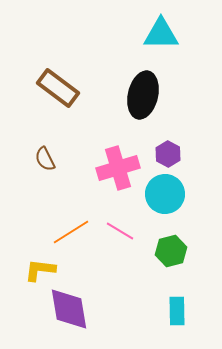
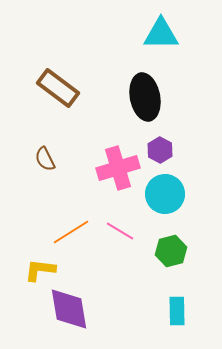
black ellipse: moved 2 px right, 2 px down; rotated 24 degrees counterclockwise
purple hexagon: moved 8 px left, 4 px up
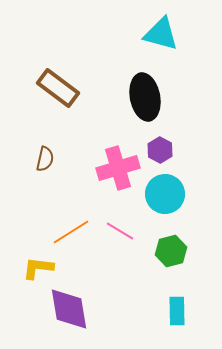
cyan triangle: rotated 15 degrees clockwise
brown semicircle: rotated 140 degrees counterclockwise
yellow L-shape: moved 2 px left, 2 px up
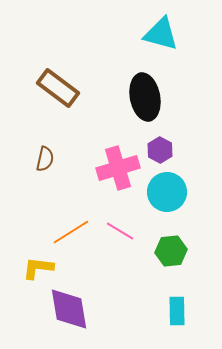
cyan circle: moved 2 px right, 2 px up
green hexagon: rotated 8 degrees clockwise
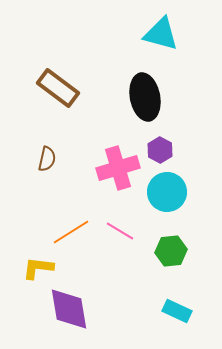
brown semicircle: moved 2 px right
cyan rectangle: rotated 64 degrees counterclockwise
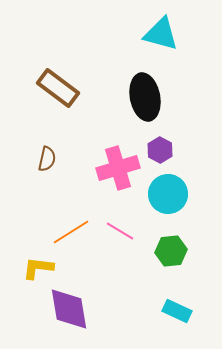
cyan circle: moved 1 px right, 2 px down
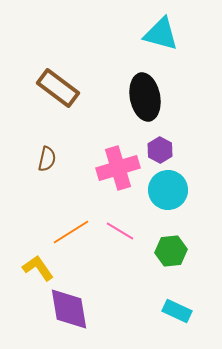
cyan circle: moved 4 px up
yellow L-shape: rotated 48 degrees clockwise
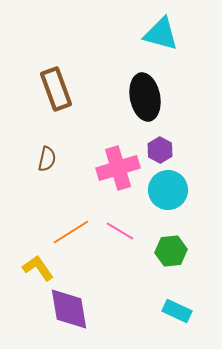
brown rectangle: moved 2 px left, 1 px down; rotated 33 degrees clockwise
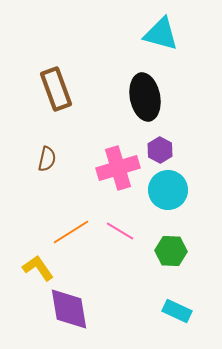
green hexagon: rotated 8 degrees clockwise
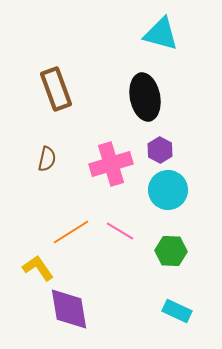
pink cross: moved 7 px left, 4 px up
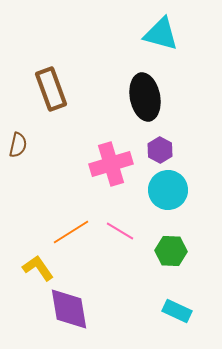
brown rectangle: moved 5 px left
brown semicircle: moved 29 px left, 14 px up
